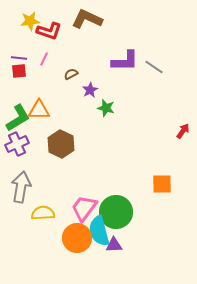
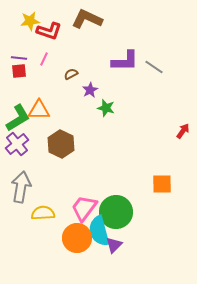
purple cross: rotated 15 degrees counterclockwise
purple triangle: rotated 42 degrees counterclockwise
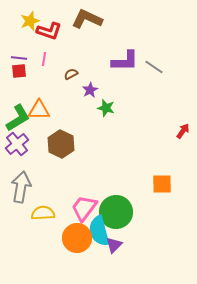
yellow star: rotated 12 degrees counterclockwise
pink line: rotated 16 degrees counterclockwise
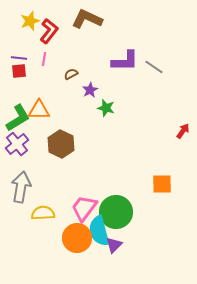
red L-shape: rotated 70 degrees counterclockwise
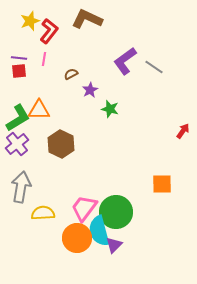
purple L-shape: rotated 144 degrees clockwise
green star: moved 4 px right, 1 px down
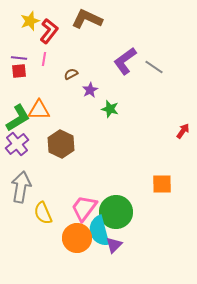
yellow semicircle: rotated 110 degrees counterclockwise
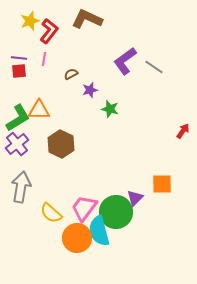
purple star: rotated 14 degrees clockwise
yellow semicircle: moved 8 px right; rotated 25 degrees counterclockwise
purple triangle: moved 21 px right, 47 px up
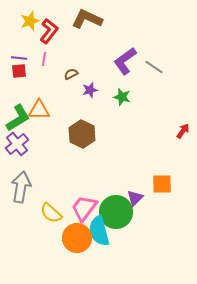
green star: moved 12 px right, 12 px up
brown hexagon: moved 21 px right, 10 px up
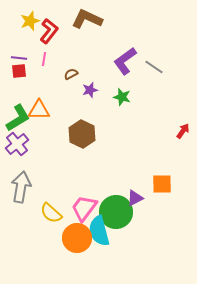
purple triangle: rotated 18 degrees clockwise
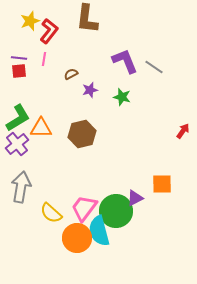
brown L-shape: rotated 108 degrees counterclockwise
purple L-shape: rotated 104 degrees clockwise
orange triangle: moved 2 px right, 18 px down
brown hexagon: rotated 20 degrees clockwise
green circle: moved 1 px up
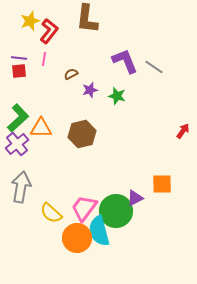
green star: moved 5 px left, 1 px up
green L-shape: rotated 12 degrees counterclockwise
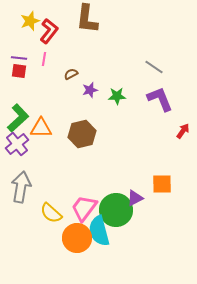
purple L-shape: moved 35 px right, 38 px down
red square: rotated 14 degrees clockwise
green star: rotated 18 degrees counterclockwise
green circle: moved 1 px up
